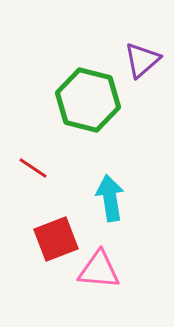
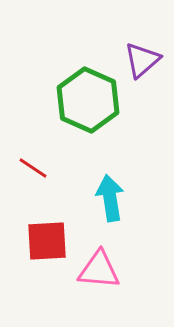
green hexagon: rotated 10 degrees clockwise
red square: moved 9 px left, 2 px down; rotated 18 degrees clockwise
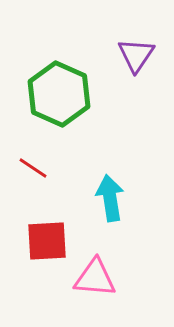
purple triangle: moved 6 px left, 5 px up; rotated 15 degrees counterclockwise
green hexagon: moved 29 px left, 6 px up
pink triangle: moved 4 px left, 8 px down
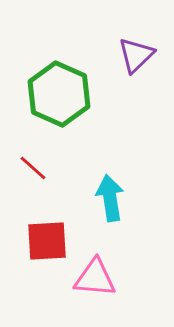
purple triangle: rotated 12 degrees clockwise
red line: rotated 8 degrees clockwise
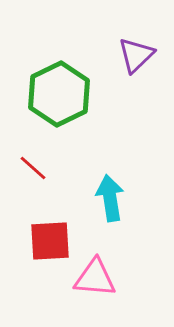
green hexagon: rotated 10 degrees clockwise
red square: moved 3 px right
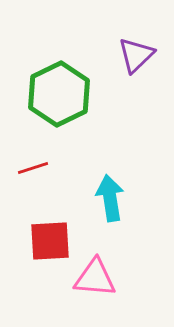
red line: rotated 60 degrees counterclockwise
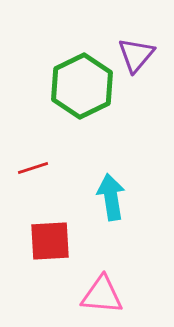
purple triangle: rotated 6 degrees counterclockwise
green hexagon: moved 23 px right, 8 px up
cyan arrow: moved 1 px right, 1 px up
pink triangle: moved 7 px right, 17 px down
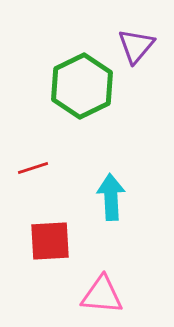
purple triangle: moved 9 px up
cyan arrow: rotated 6 degrees clockwise
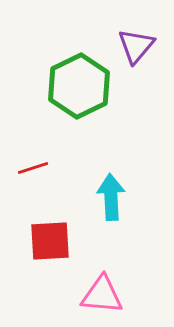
green hexagon: moved 3 px left
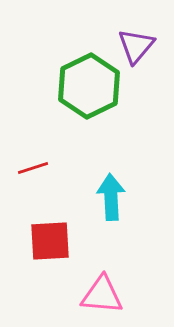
green hexagon: moved 10 px right
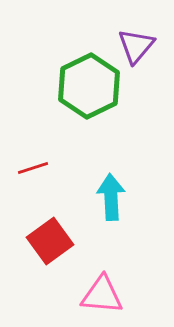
red square: rotated 33 degrees counterclockwise
